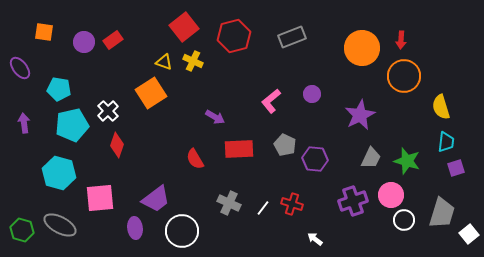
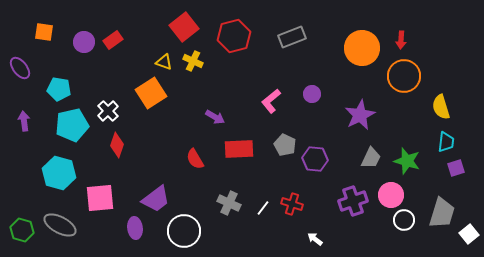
purple arrow at (24, 123): moved 2 px up
white circle at (182, 231): moved 2 px right
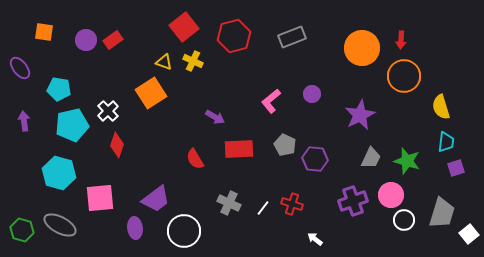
purple circle at (84, 42): moved 2 px right, 2 px up
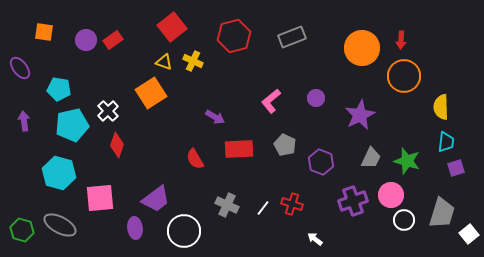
red square at (184, 27): moved 12 px left
purple circle at (312, 94): moved 4 px right, 4 px down
yellow semicircle at (441, 107): rotated 15 degrees clockwise
purple hexagon at (315, 159): moved 6 px right, 3 px down; rotated 15 degrees clockwise
gray cross at (229, 203): moved 2 px left, 2 px down
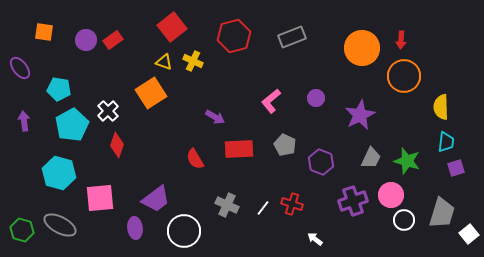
cyan pentagon at (72, 125): rotated 16 degrees counterclockwise
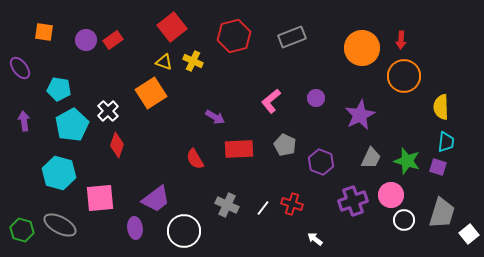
purple square at (456, 168): moved 18 px left, 1 px up; rotated 36 degrees clockwise
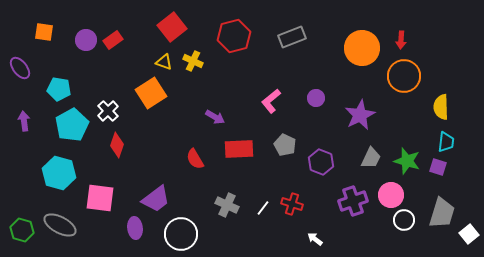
pink square at (100, 198): rotated 12 degrees clockwise
white circle at (184, 231): moved 3 px left, 3 px down
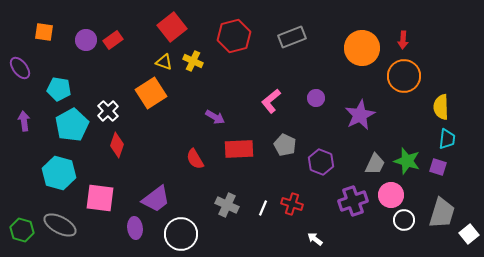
red arrow at (401, 40): moved 2 px right
cyan trapezoid at (446, 142): moved 1 px right, 3 px up
gray trapezoid at (371, 158): moved 4 px right, 6 px down
white line at (263, 208): rotated 14 degrees counterclockwise
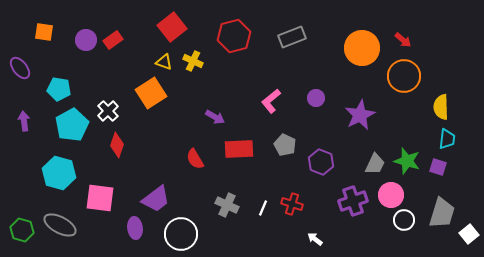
red arrow at (403, 40): rotated 54 degrees counterclockwise
